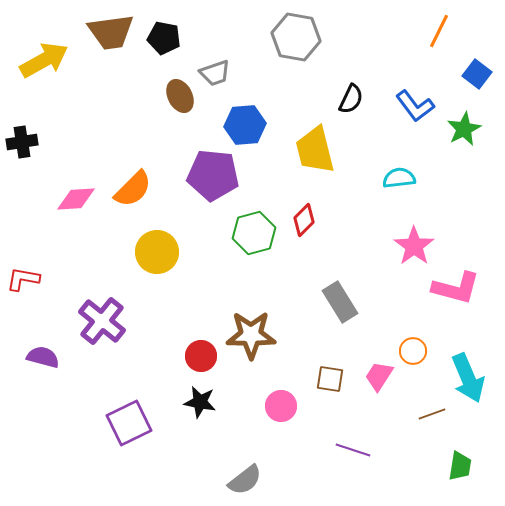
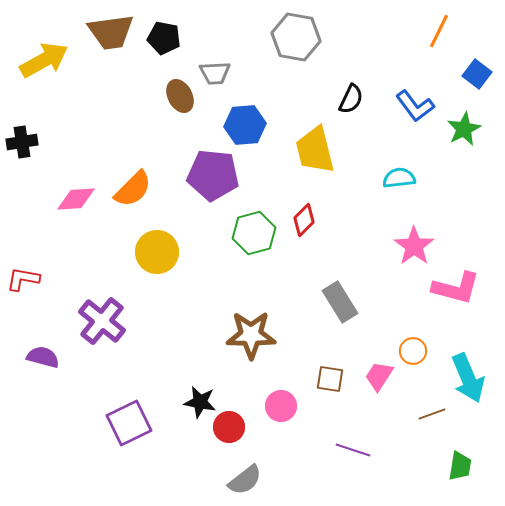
gray trapezoid: rotated 16 degrees clockwise
red circle: moved 28 px right, 71 px down
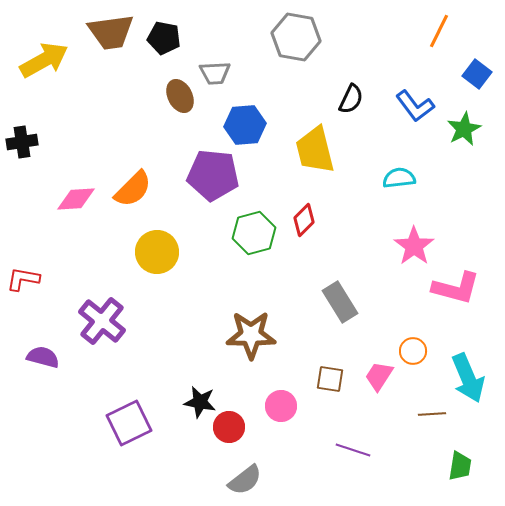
brown line: rotated 16 degrees clockwise
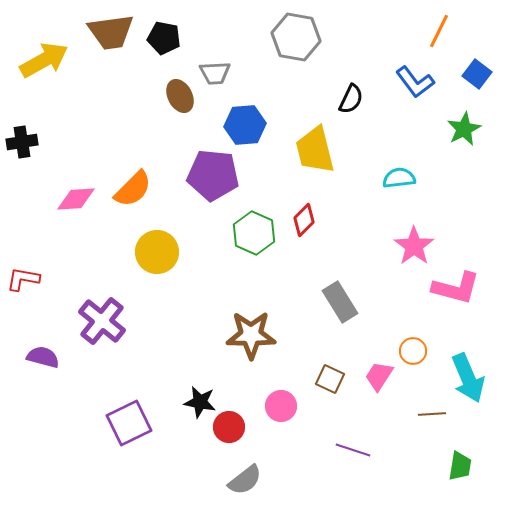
blue L-shape: moved 24 px up
green hexagon: rotated 21 degrees counterclockwise
brown square: rotated 16 degrees clockwise
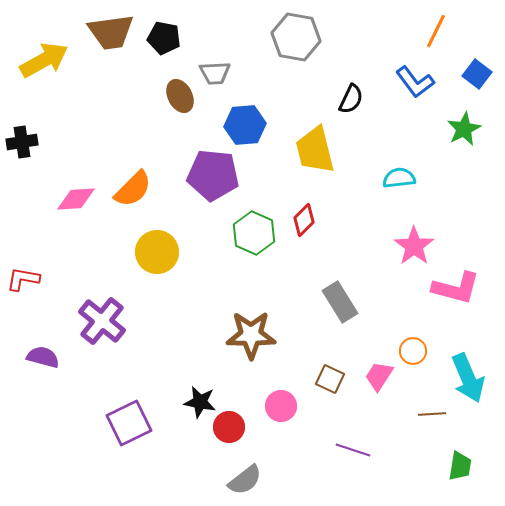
orange line: moved 3 px left
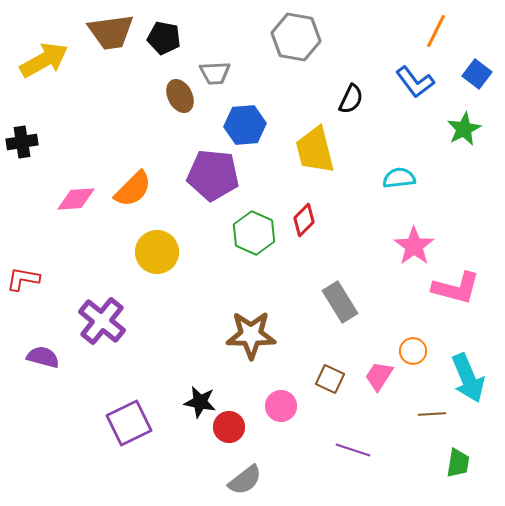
green trapezoid: moved 2 px left, 3 px up
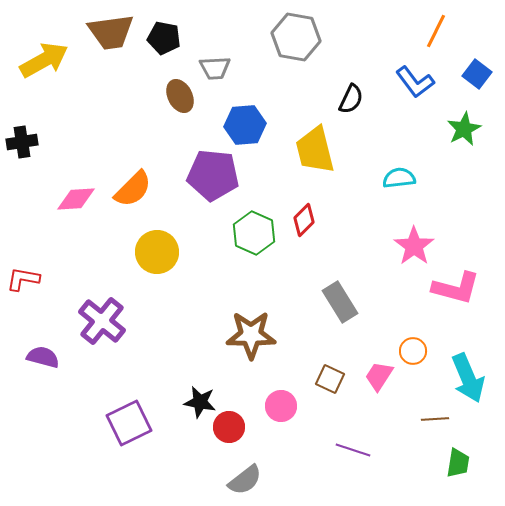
gray trapezoid: moved 5 px up
brown line: moved 3 px right, 5 px down
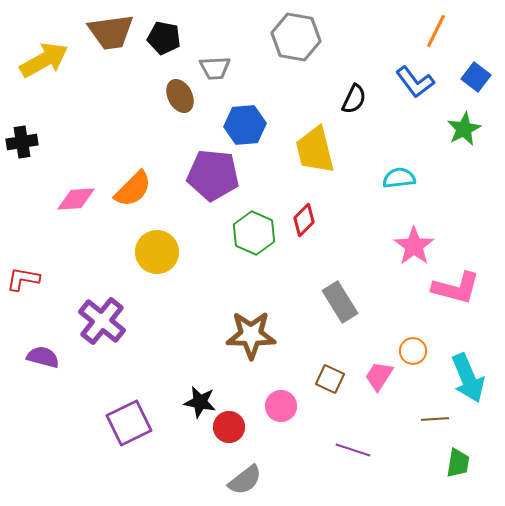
blue square: moved 1 px left, 3 px down
black semicircle: moved 3 px right
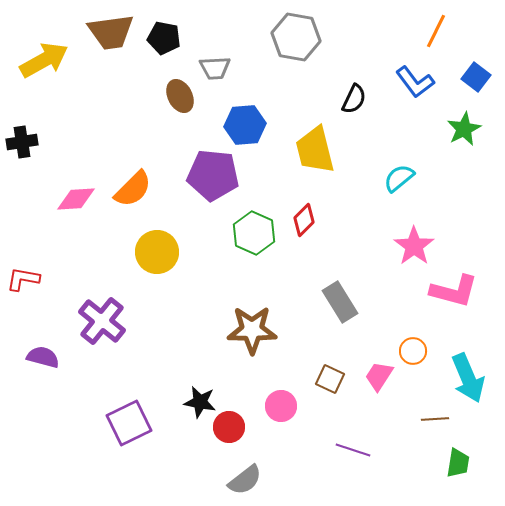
cyan semicircle: rotated 32 degrees counterclockwise
pink L-shape: moved 2 px left, 3 px down
brown star: moved 1 px right, 5 px up
